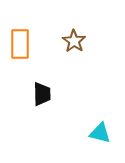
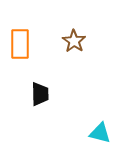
black trapezoid: moved 2 px left
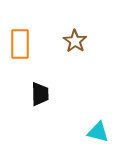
brown star: moved 1 px right
cyan triangle: moved 2 px left, 1 px up
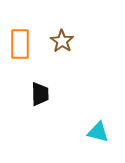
brown star: moved 13 px left
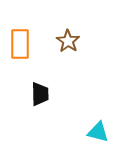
brown star: moved 6 px right
